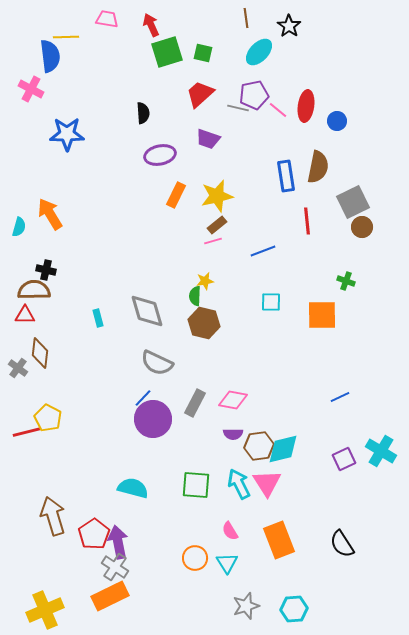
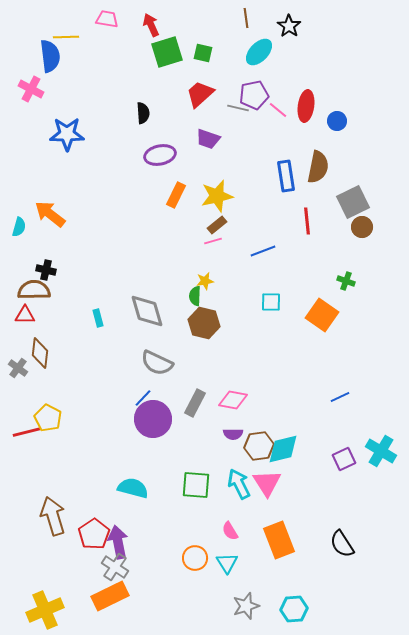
orange arrow at (50, 214): rotated 20 degrees counterclockwise
orange square at (322, 315): rotated 36 degrees clockwise
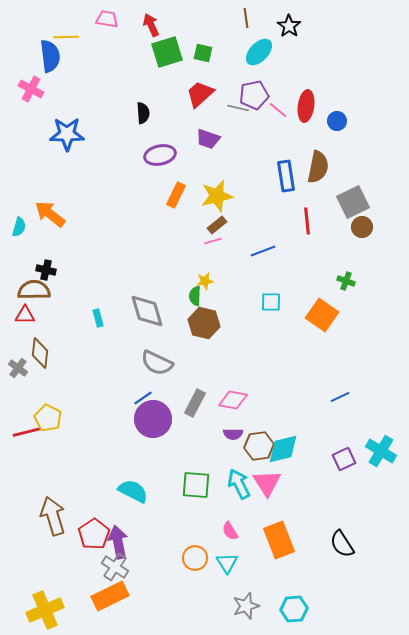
blue line at (143, 398): rotated 12 degrees clockwise
cyan semicircle at (133, 488): moved 3 px down; rotated 12 degrees clockwise
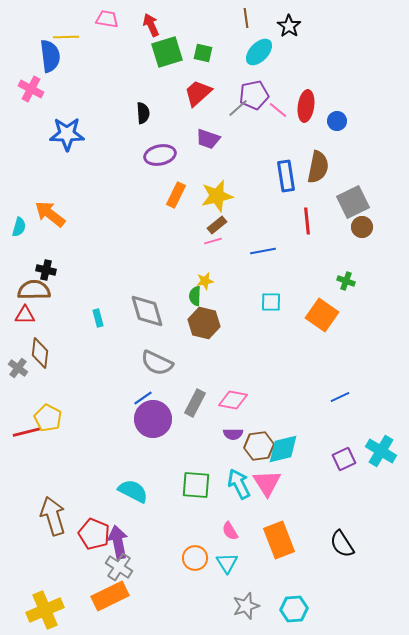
red trapezoid at (200, 94): moved 2 px left, 1 px up
gray line at (238, 108): rotated 55 degrees counterclockwise
blue line at (263, 251): rotated 10 degrees clockwise
red pentagon at (94, 534): rotated 16 degrees counterclockwise
gray cross at (115, 567): moved 4 px right
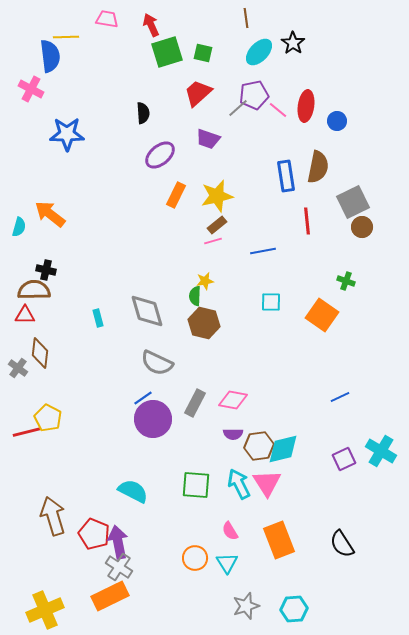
black star at (289, 26): moved 4 px right, 17 px down
purple ellipse at (160, 155): rotated 28 degrees counterclockwise
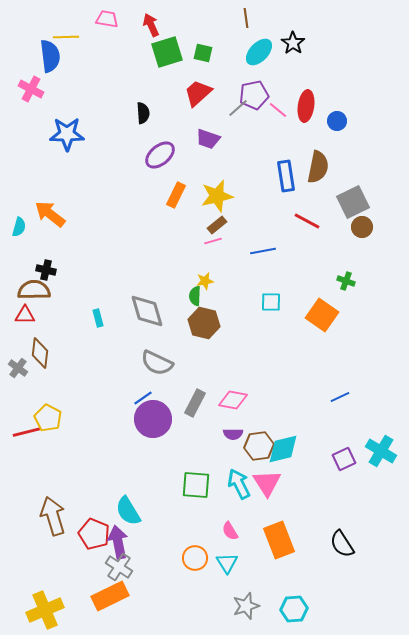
red line at (307, 221): rotated 56 degrees counterclockwise
cyan semicircle at (133, 491): moved 5 px left, 20 px down; rotated 148 degrees counterclockwise
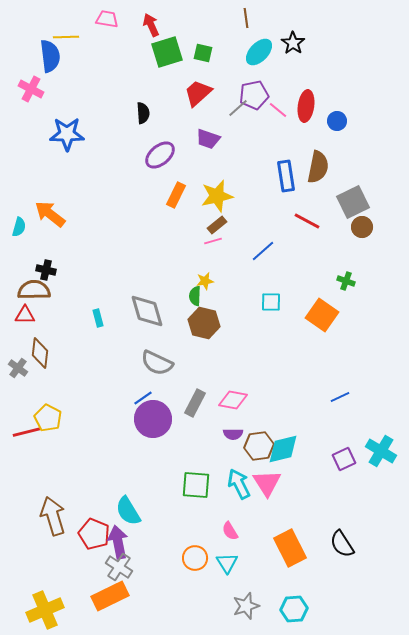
blue line at (263, 251): rotated 30 degrees counterclockwise
orange rectangle at (279, 540): moved 11 px right, 8 px down; rotated 6 degrees counterclockwise
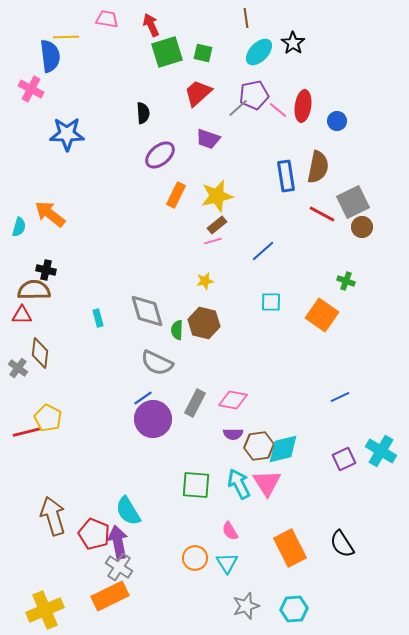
red ellipse at (306, 106): moved 3 px left
red line at (307, 221): moved 15 px right, 7 px up
green semicircle at (195, 296): moved 18 px left, 34 px down
red triangle at (25, 315): moved 3 px left
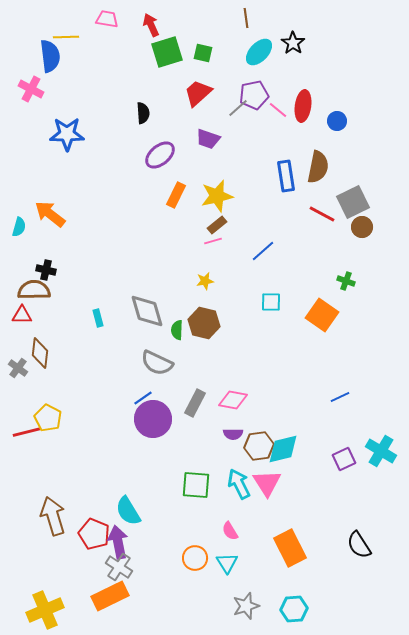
black semicircle at (342, 544): moved 17 px right, 1 px down
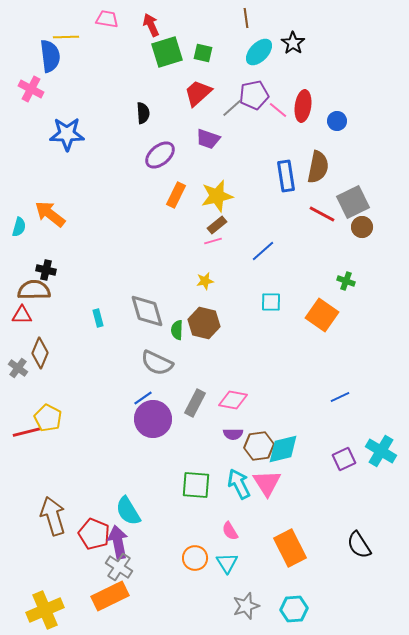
gray line at (238, 108): moved 6 px left
brown diamond at (40, 353): rotated 16 degrees clockwise
